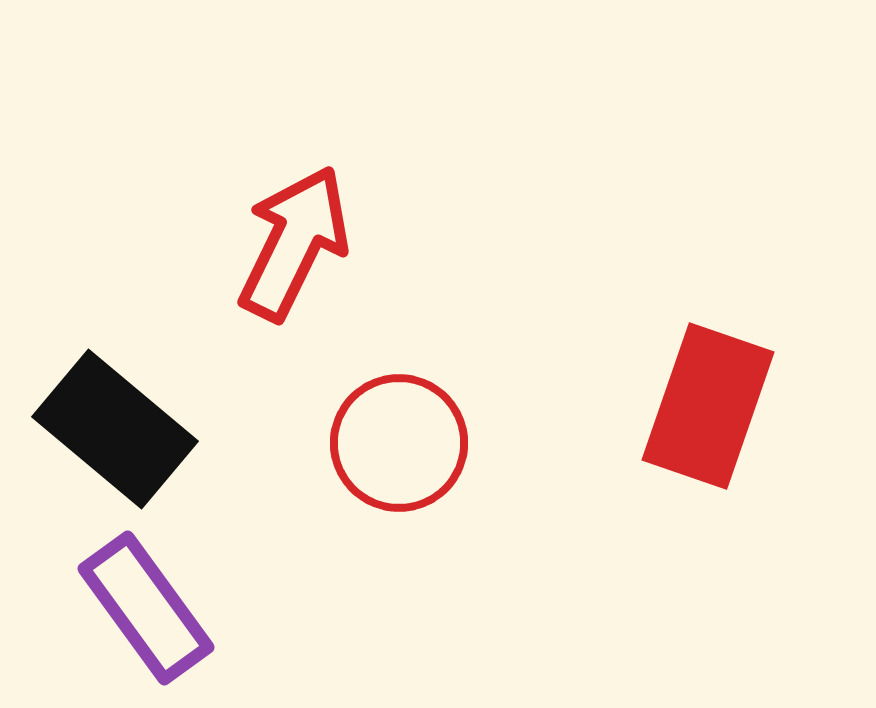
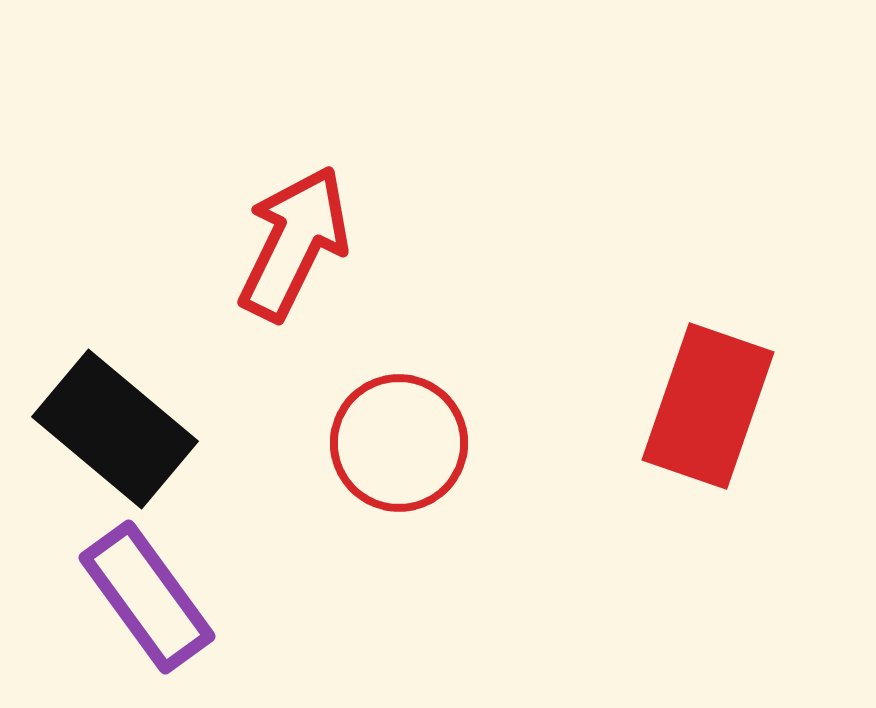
purple rectangle: moved 1 px right, 11 px up
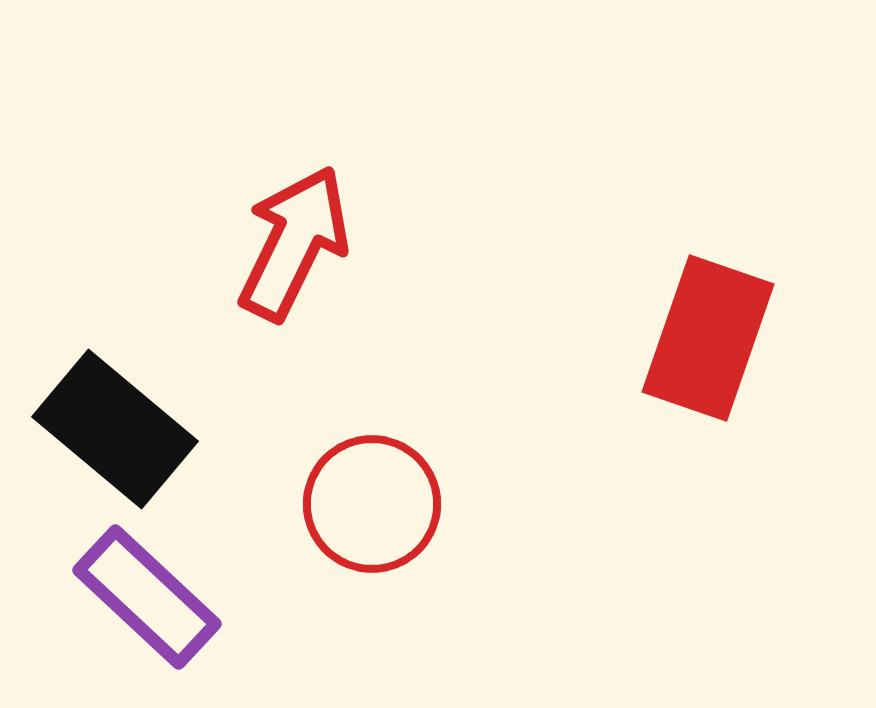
red rectangle: moved 68 px up
red circle: moved 27 px left, 61 px down
purple rectangle: rotated 11 degrees counterclockwise
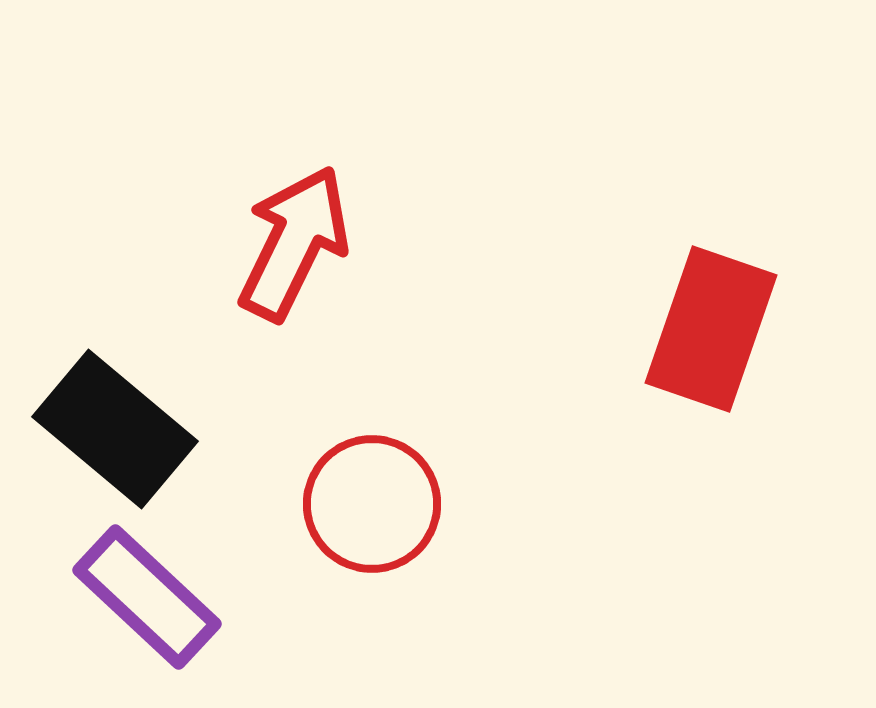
red rectangle: moved 3 px right, 9 px up
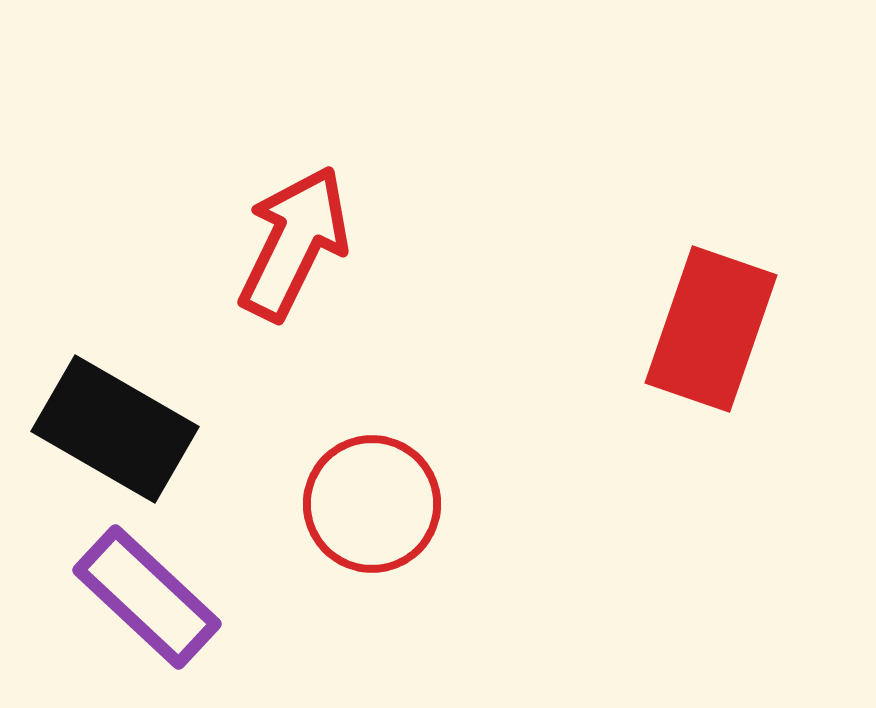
black rectangle: rotated 10 degrees counterclockwise
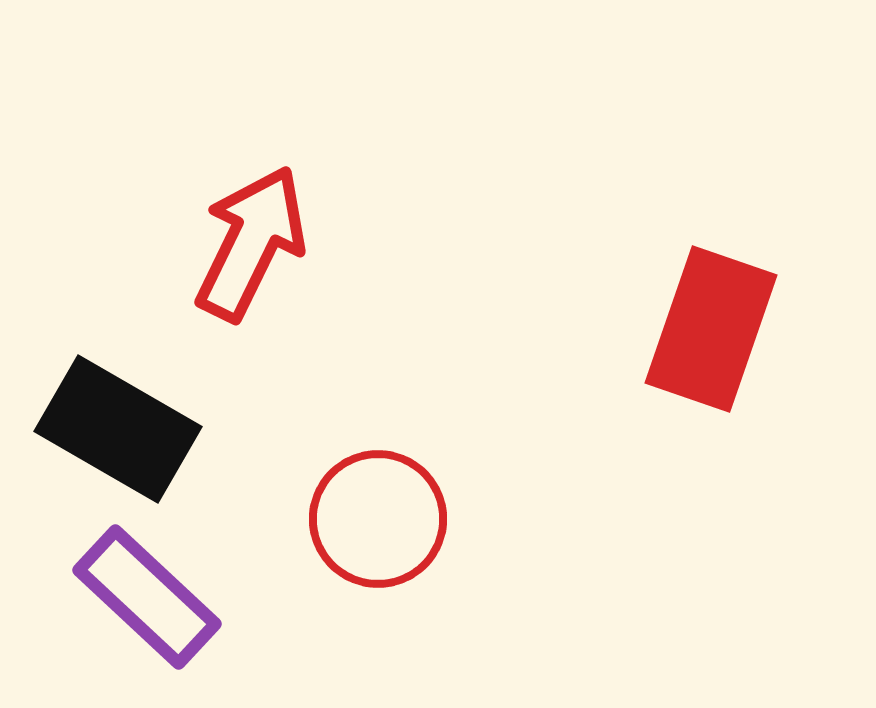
red arrow: moved 43 px left
black rectangle: moved 3 px right
red circle: moved 6 px right, 15 px down
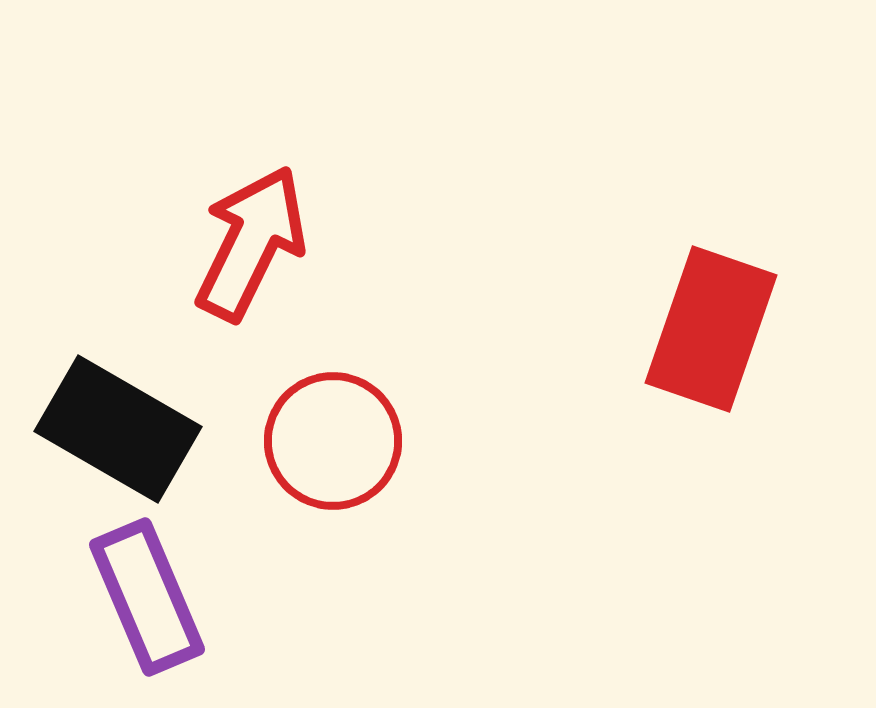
red circle: moved 45 px left, 78 px up
purple rectangle: rotated 24 degrees clockwise
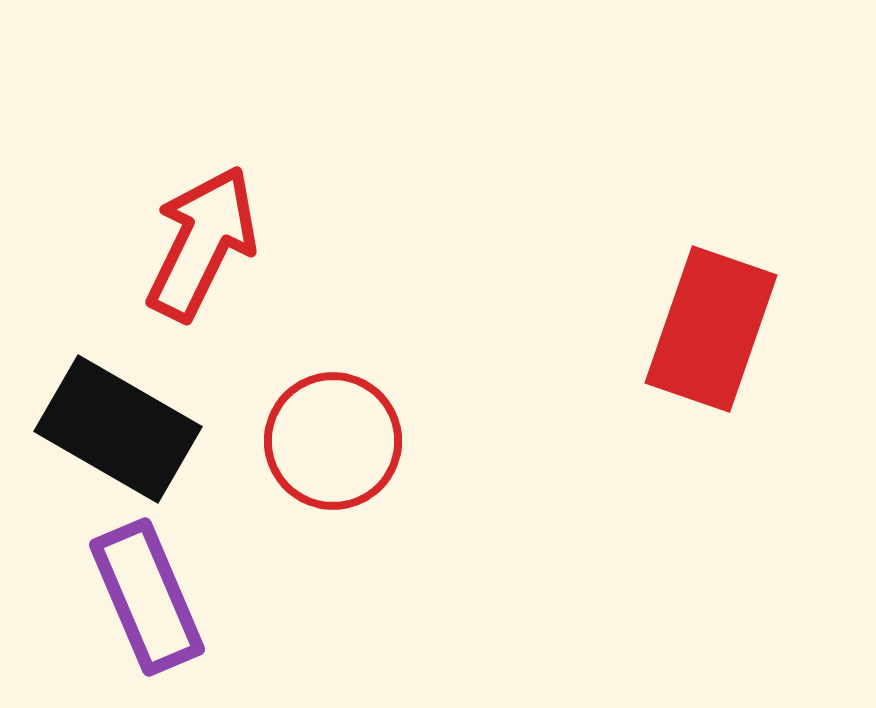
red arrow: moved 49 px left
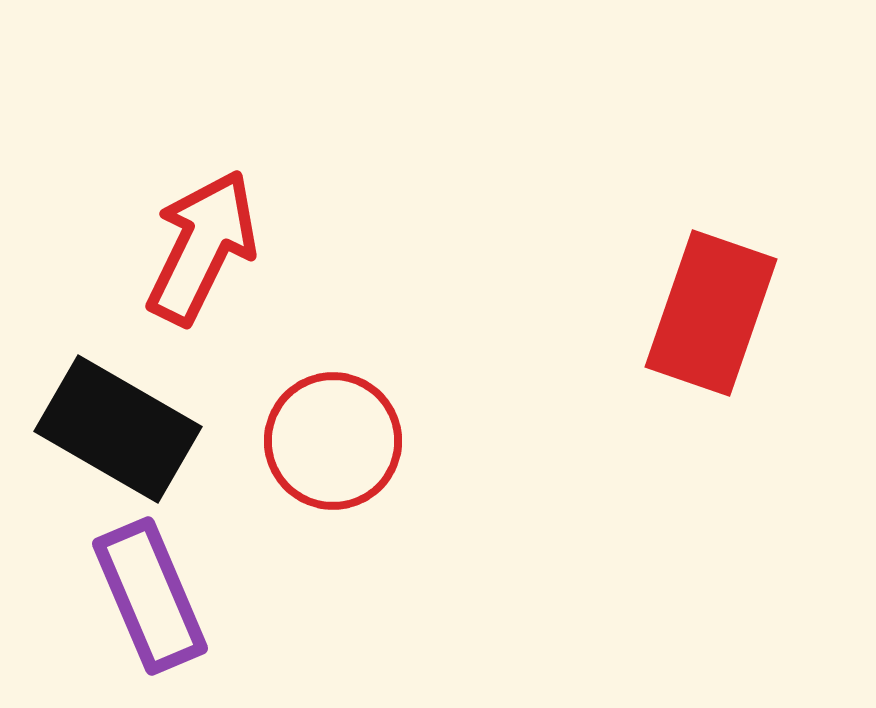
red arrow: moved 4 px down
red rectangle: moved 16 px up
purple rectangle: moved 3 px right, 1 px up
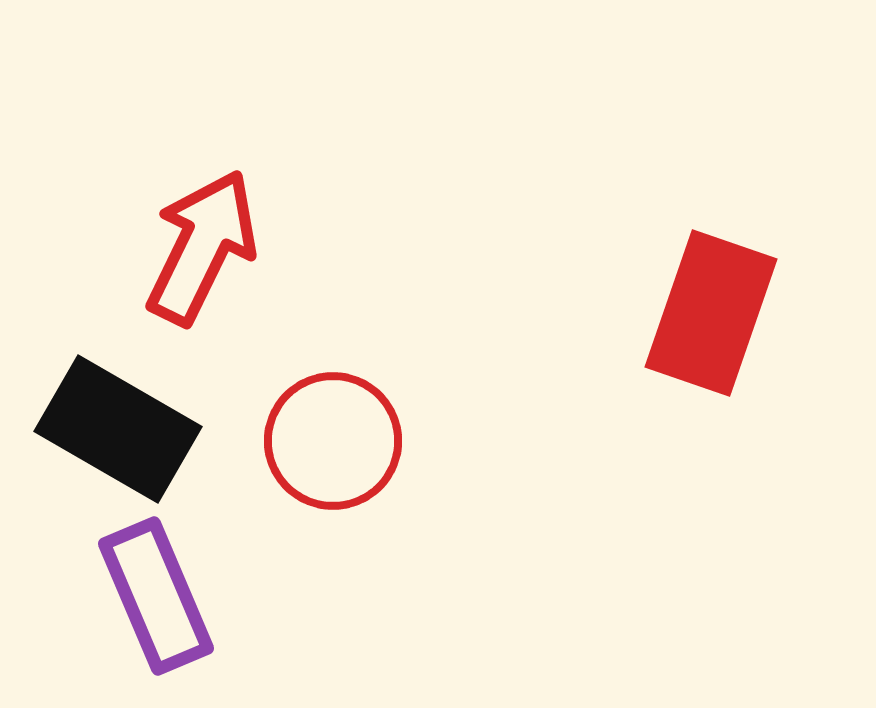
purple rectangle: moved 6 px right
